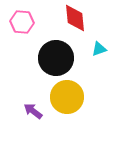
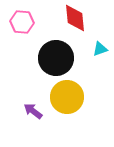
cyan triangle: moved 1 px right
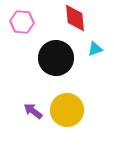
cyan triangle: moved 5 px left
yellow circle: moved 13 px down
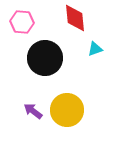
black circle: moved 11 px left
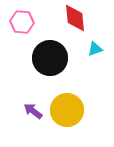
black circle: moved 5 px right
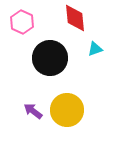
pink hexagon: rotated 20 degrees clockwise
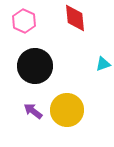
pink hexagon: moved 2 px right, 1 px up
cyan triangle: moved 8 px right, 15 px down
black circle: moved 15 px left, 8 px down
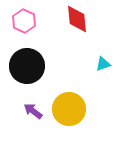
red diamond: moved 2 px right, 1 px down
black circle: moved 8 px left
yellow circle: moved 2 px right, 1 px up
